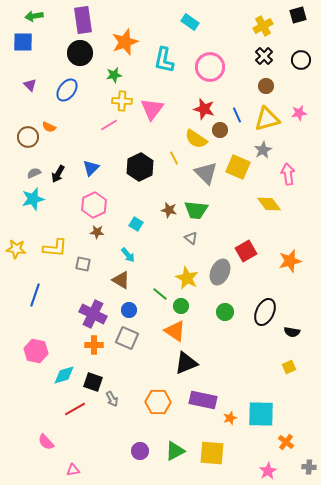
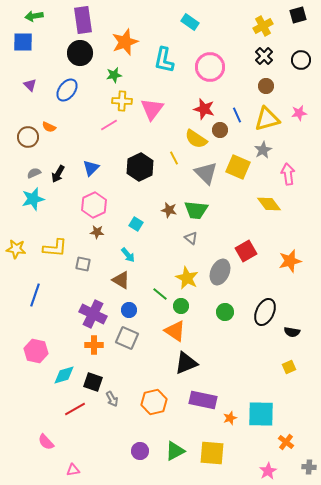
orange hexagon at (158, 402): moved 4 px left; rotated 15 degrees counterclockwise
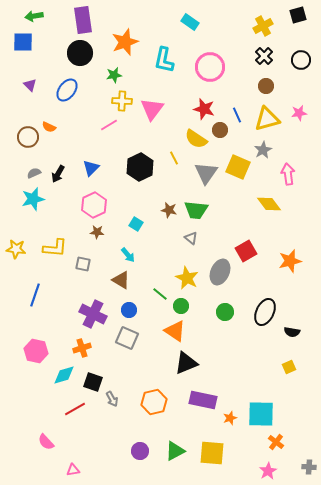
gray triangle at (206, 173): rotated 20 degrees clockwise
orange cross at (94, 345): moved 12 px left, 3 px down; rotated 18 degrees counterclockwise
orange cross at (286, 442): moved 10 px left
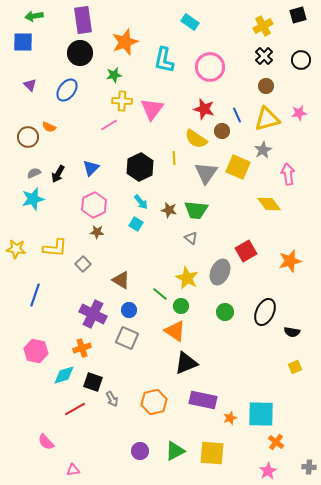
brown circle at (220, 130): moved 2 px right, 1 px down
yellow line at (174, 158): rotated 24 degrees clockwise
cyan arrow at (128, 255): moved 13 px right, 53 px up
gray square at (83, 264): rotated 35 degrees clockwise
yellow square at (289, 367): moved 6 px right
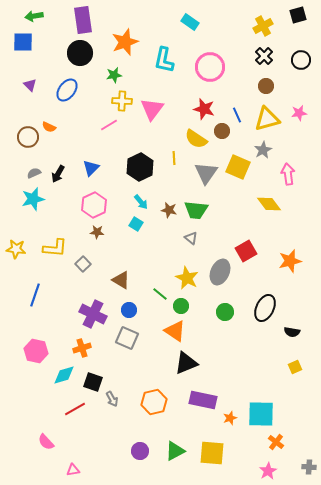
black ellipse at (265, 312): moved 4 px up
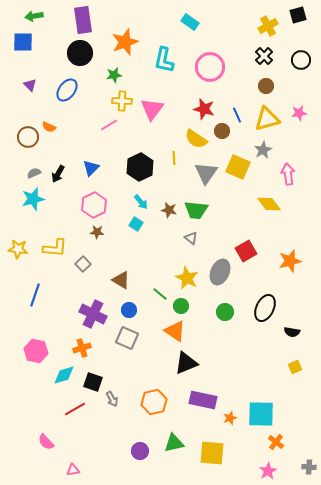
yellow cross at (263, 26): moved 5 px right
yellow star at (16, 249): moved 2 px right
green triangle at (175, 451): moved 1 px left, 8 px up; rotated 15 degrees clockwise
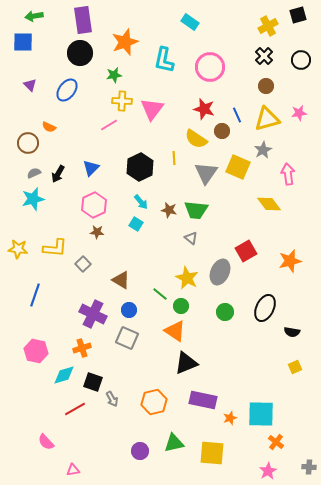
brown circle at (28, 137): moved 6 px down
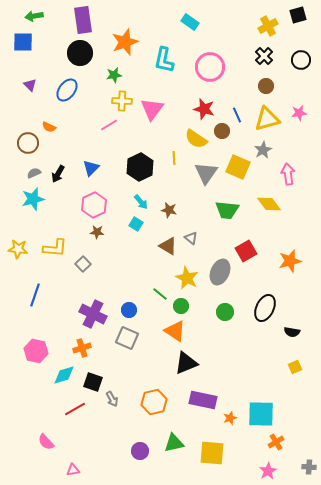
green trapezoid at (196, 210): moved 31 px right
brown triangle at (121, 280): moved 47 px right, 34 px up
orange cross at (276, 442): rotated 21 degrees clockwise
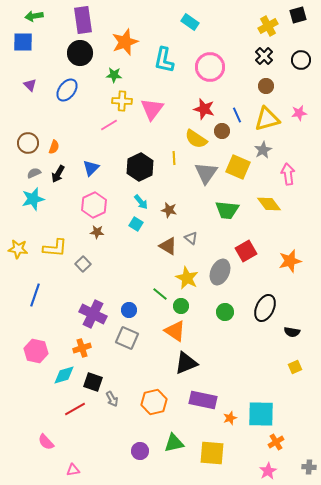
green star at (114, 75): rotated 14 degrees clockwise
orange semicircle at (49, 127): moved 5 px right, 20 px down; rotated 96 degrees counterclockwise
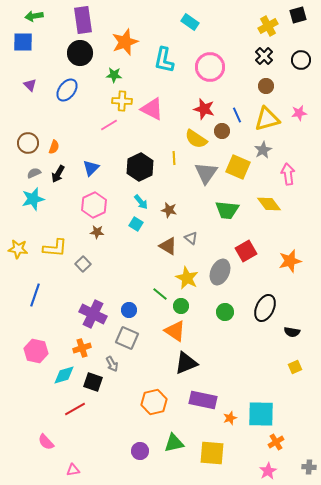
pink triangle at (152, 109): rotated 40 degrees counterclockwise
gray arrow at (112, 399): moved 35 px up
